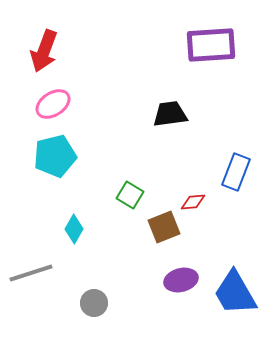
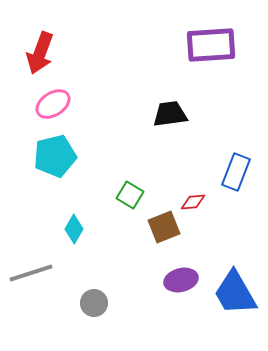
red arrow: moved 4 px left, 2 px down
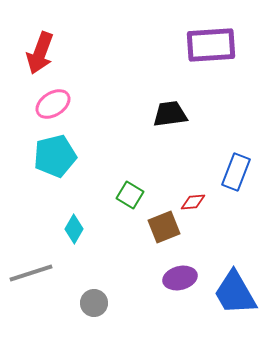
purple ellipse: moved 1 px left, 2 px up
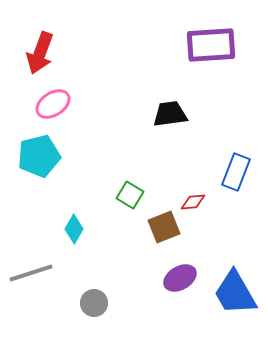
cyan pentagon: moved 16 px left
purple ellipse: rotated 16 degrees counterclockwise
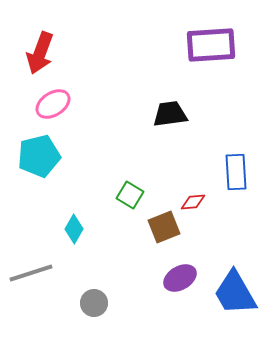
blue rectangle: rotated 24 degrees counterclockwise
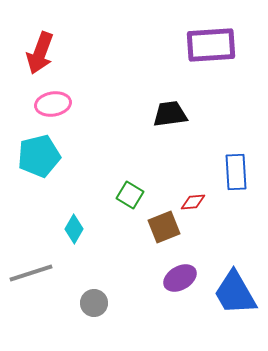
pink ellipse: rotated 24 degrees clockwise
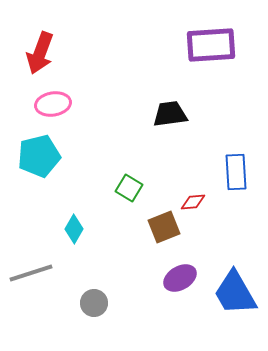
green square: moved 1 px left, 7 px up
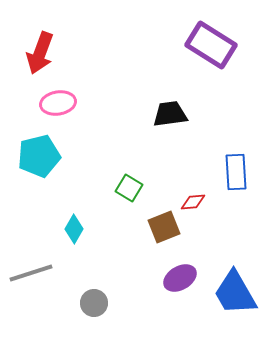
purple rectangle: rotated 36 degrees clockwise
pink ellipse: moved 5 px right, 1 px up
